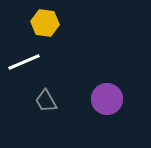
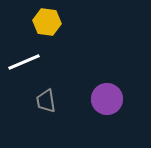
yellow hexagon: moved 2 px right, 1 px up
gray trapezoid: rotated 20 degrees clockwise
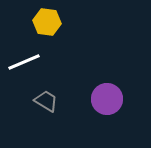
gray trapezoid: rotated 130 degrees clockwise
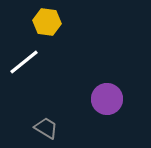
white line: rotated 16 degrees counterclockwise
gray trapezoid: moved 27 px down
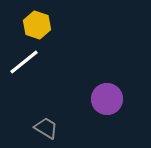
yellow hexagon: moved 10 px left, 3 px down; rotated 12 degrees clockwise
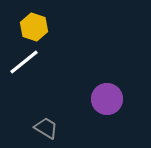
yellow hexagon: moved 3 px left, 2 px down
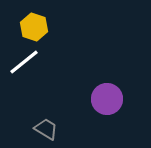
gray trapezoid: moved 1 px down
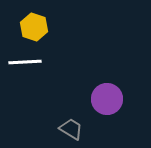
white line: moved 1 px right; rotated 36 degrees clockwise
gray trapezoid: moved 25 px right
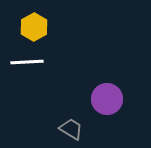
yellow hexagon: rotated 12 degrees clockwise
white line: moved 2 px right
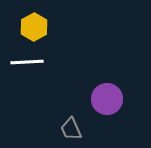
gray trapezoid: rotated 145 degrees counterclockwise
